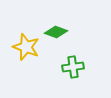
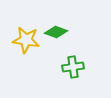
yellow star: moved 7 px up; rotated 12 degrees counterclockwise
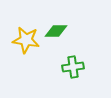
green diamond: moved 1 px up; rotated 20 degrees counterclockwise
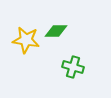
green cross: rotated 25 degrees clockwise
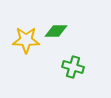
yellow star: rotated 8 degrees counterclockwise
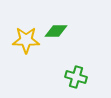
green cross: moved 3 px right, 10 px down
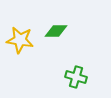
yellow star: moved 6 px left; rotated 8 degrees clockwise
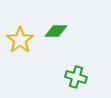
yellow star: rotated 28 degrees clockwise
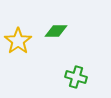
yellow star: moved 2 px left, 1 px down
